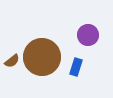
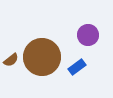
brown semicircle: moved 1 px left, 1 px up
blue rectangle: moved 1 px right; rotated 36 degrees clockwise
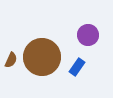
brown semicircle: rotated 28 degrees counterclockwise
blue rectangle: rotated 18 degrees counterclockwise
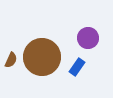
purple circle: moved 3 px down
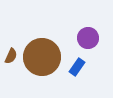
brown semicircle: moved 4 px up
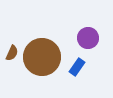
brown semicircle: moved 1 px right, 3 px up
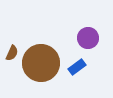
brown circle: moved 1 px left, 6 px down
blue rectangle: rotated 18 degrees clockwise
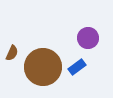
brown circle: moved 2 px right, 4 px down
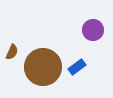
purple circle: moved 5 px right, 8 px up
brown semicircle: moved 1 px up
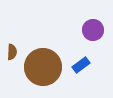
brown semicircle: rotated 21 degrees counterclockwise
blue rectangle: moved 4 px right, 2 px up
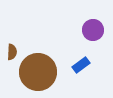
brown circle: moved 5 px left, 5 px down
